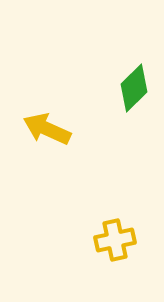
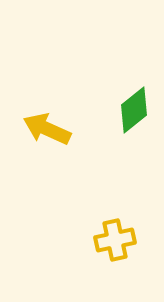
green diamond: moved 22 px down; rotated 6 degrees clockwise
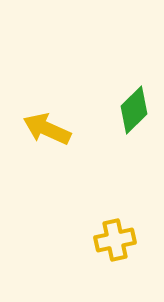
green diamond: rotated 6 degrees counterclockwise
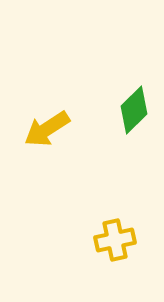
yellow arrow: rotated 57 degrees counterclockwise
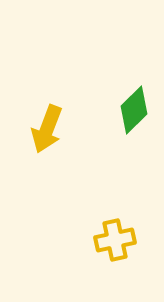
yellow arrow: rotated 36 degrees counterclockwise
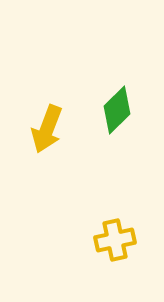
green diamond: moved 17 px left
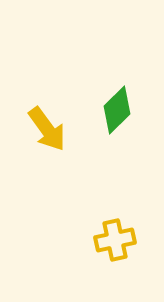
yellow arrow: rotated 57 degrees counterclockwise
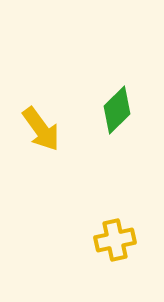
yellow arrow: moved 6 px left
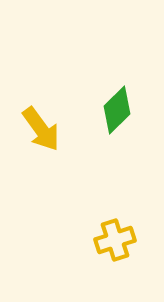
yellow cross: rotated 6 degrees counterclockwise
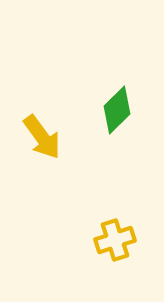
yellow arrow: moved 1 px right, 8 px down
